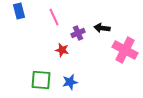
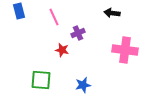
black arrow: moved 10 px right, 15 px up
pink cross: rotated 20 degrees counterclockwise
blue star: moved 13 px right, 3 px down
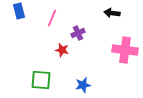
pink line: moved 2 px left, 1 px down; rotated 48 degrees clockwise
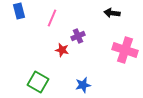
purple cross: moved 3 px down
pink cross: rotated 10 degrees clockwise
green square: moved 3 px left, 2 px down; rotated 25 degrees clockwise
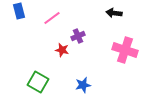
black arrow: moved 2 px right
pink line: rotated 30 degrees clockwise
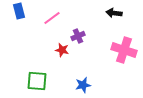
pink cross: moved 1 px left
green square: moved 1 px left, 1 px up; rotated 25 degrees counterclockwise
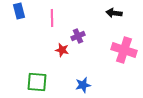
pink line: rotated 54 degrees counterclockwise
green square: moved 1 px down
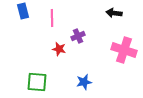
blue rectangle: moved 4 px right
red star: moved 3 px left, 1 px up
blue star: moved 1 px right, 3 px up
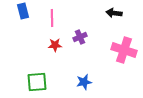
purple cross: moved 2 px right, 1 px down
red star: moved 4 px left, 4 px up; rotated 16 degrees counterclockwise
green square: rotated 10 degrees counterclockwise
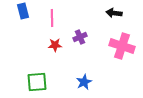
pink cross: moved 2 px left, 4 px up
blue star: rotated 14 degrees counterclockwise
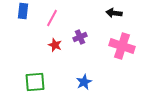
blue rectangle: rotated 21 degrees clockwise
pink line: rotated 30 degrees clockwise
red star: rotated 24 degrees clockwise
green square: moved 2 px left
